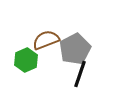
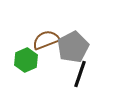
gray pentagon: moved 2 px left, 2 px up
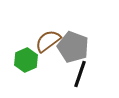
brown semicircle: moved 2 px right, 1 px down; rotated 16 degrees counterclockwise
gray pentagon: rotated 24 degrees counterclockwise
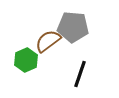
gray pentagon: moved 20 px up; rotated 16 degrees counterclockwise
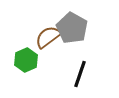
gray pentagon: moved 1 px left, 1 px down; rotated 24 degrees clockwise
brown semicircle: moved 4 px up
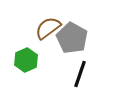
gray pentagon: moved 10 px down
brown semicircle: moved 9 px up
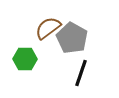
green hexagon: moved 1 px left, 1 px up; rotated 25 degrees clockwise
black line: moved 1 px right, 1 px up
